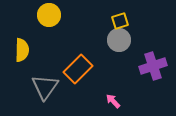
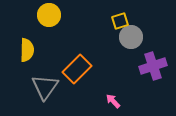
gray circle: moved 12 px right, 3 px up
yellow semicircle: moved 5 px right
orange rectangle: moved 1 px left
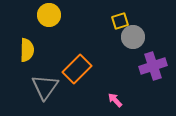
gray circle: moved 2 px right
pink arrow: moved 2 px right, 1 px up
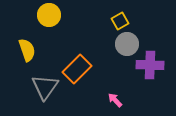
yellow square: rotated 12 degrees counterclockwise
gray circle: moved 6 px left, 7 px down
yellow semicircle: rotated 20 degrees counterclockwise
purple cross: moved 3 px left, 1 px up; rotated 20 degrees clockwise
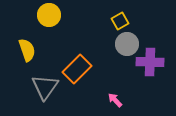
purple cross: moved 3 px up
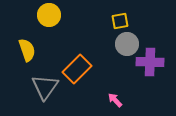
yellow square: rotated 18 degrees clockwise
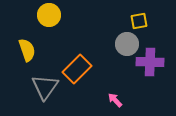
yellow square: moved 19 px right
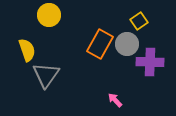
yellow square: rotated 24 degrees counterclockwise
orange rectangle: moved 23 px right, 25 px up; rotated 16 degrees counterclockwise
gray triangle: moved 1 px right, 12 px up
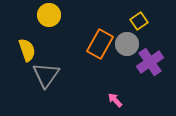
purple cross: rotated 36 degrees counterclockwise
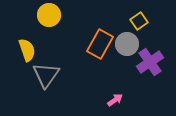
pink arrow: rotated 98 degrees clockwise
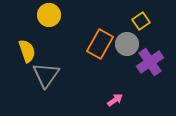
yellow square: moved 2 px right
yellow semicircle: moved 1 px down
